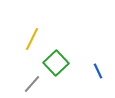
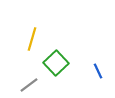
yellow line: rotated 10 degrees counterclockwise
gray line: moved 3 px left, 1 px down; rotated 12 degrees clockwise
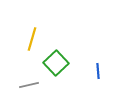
blue line: rotated 21 degrees clockwise
gray line: rotated 24 degrees clockwise
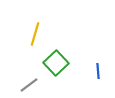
yellow line: moved 3 px right, 5 px up
gray line: rotated 24 degrees counterclockwise
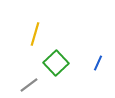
blue line: moved 8 px up; rotated 28 degrees clockwise
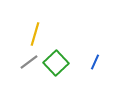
blue line: moved 3 px left, 1 px up
gray line: moved 23 px up
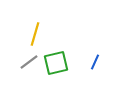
green square: rotated 30 degrees clockwise
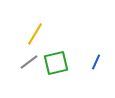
yellow line: rotated 15 degrees clockwise
blue line: moved 1 px right
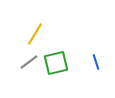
blue line: rotated 42 degrees counterclockwise
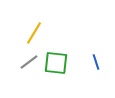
yellow line: moved 1 px left, 1 px up
green square: rotated 20 degrees clockwise
